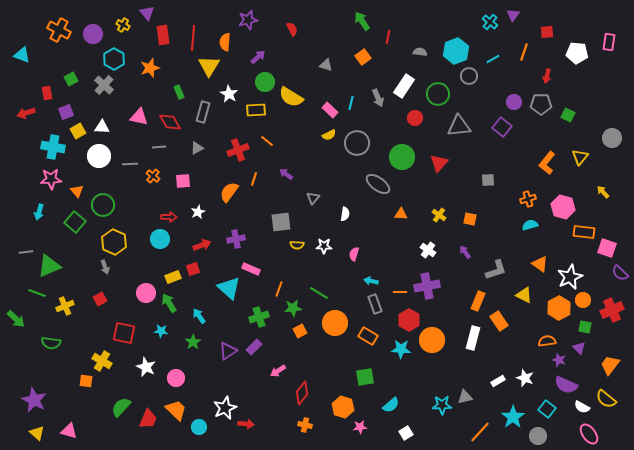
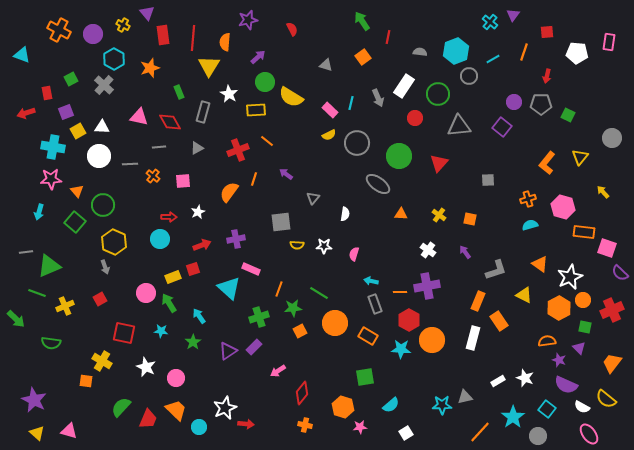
green circle at (402, 157): moved 3 px left, 1 px up
orange trapezoid at (610, 365): moved 2 px right, 2 px up
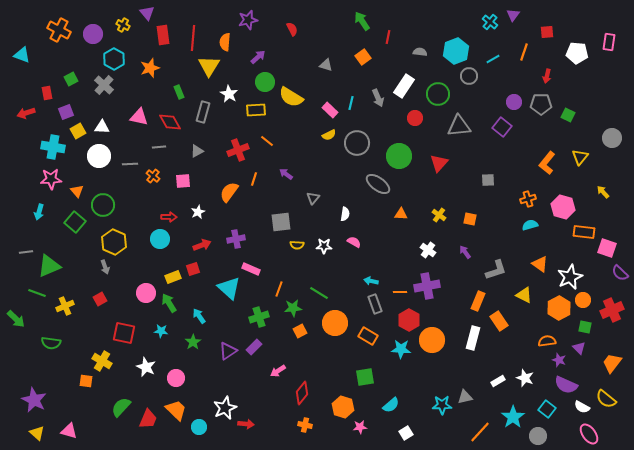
gray triangle at (197, 148): moved 3 px down
pink semicircle at (354, 254): moved 12 px up; rotated 104 degrees clockwise
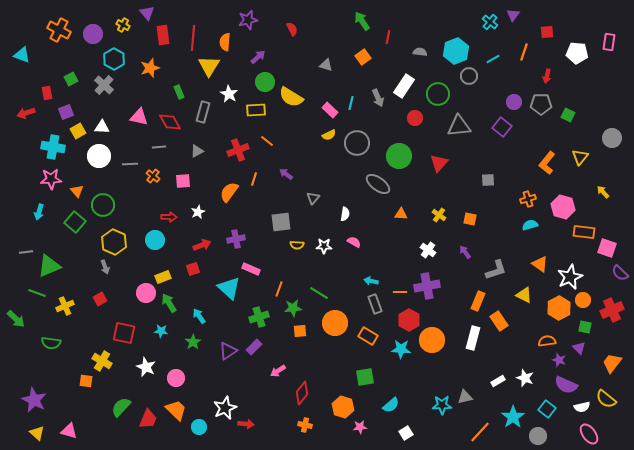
cyan circle at (160, 239): moved 5 px left, 1 px down
yellow rectangle at (173, 277): moved 10 px left
orange square at (300, 331): rotated 24 degrees clockwise
white semicircle at (582, 407): rotated 42 degrees counterclockwise
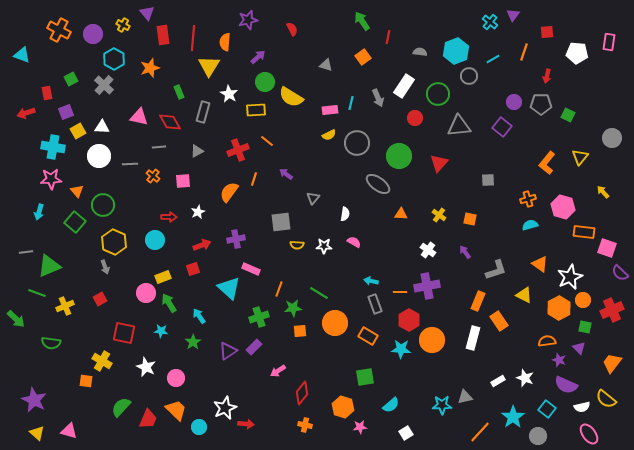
pink rectangle at (330, 110): rotated 49 degrees counterclockwise
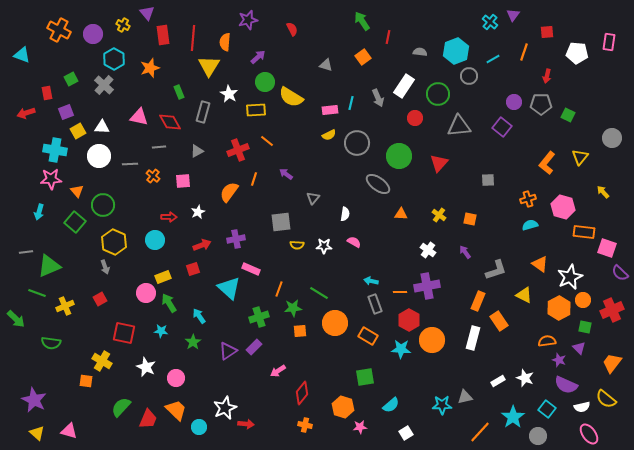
cyan cross at (53, 147): moved 2 px right, 3 px down
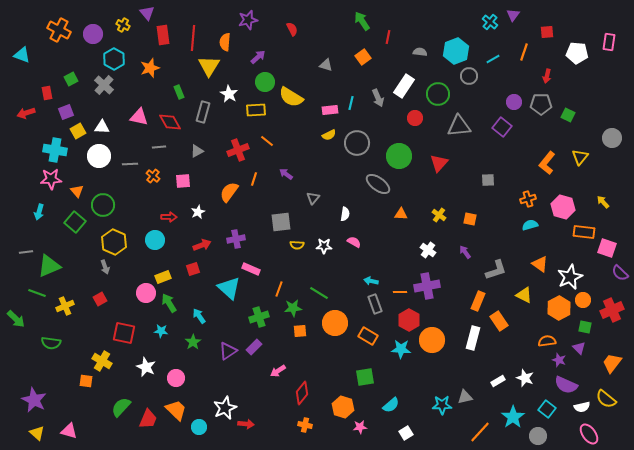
yellow arrow at (603, 192): moved 10 px down
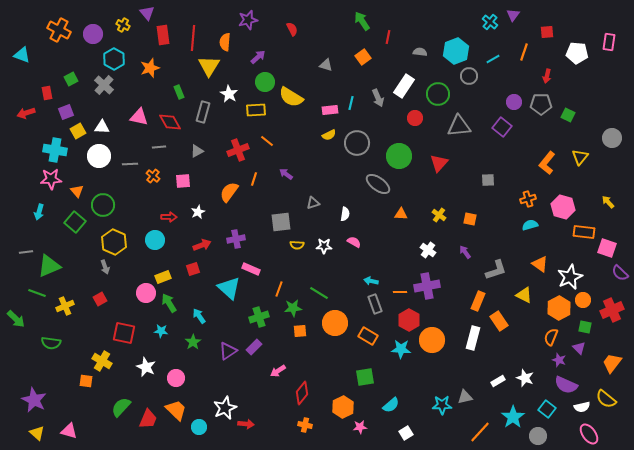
gray triangle at (313, 198): moved 5 px down; rotated 32 degrees clockwise
yellow arrow at (603, 202): moved 5 px right
orange semicircle at (547, 341): moved 4 px right, 4 px up; rotated 60 degrees counterclockwise
orange hexagon at (343, 407): rotated 15 degrees clockwise
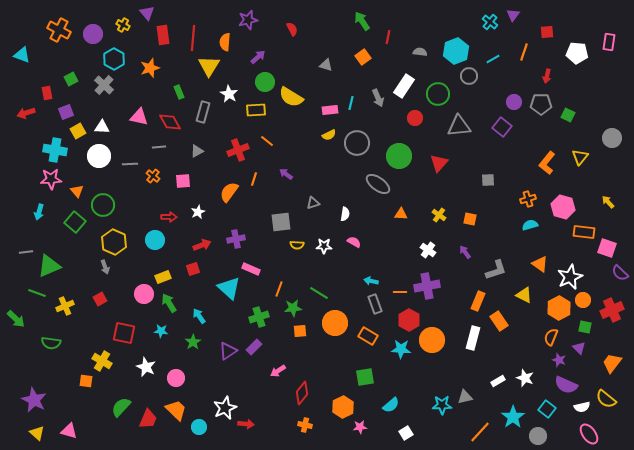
pink circle at (146, 293): moved 2 px left, 1 px down
